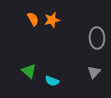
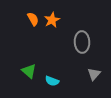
orange star: rotated 14 degrees counterclockwise
gray ellipse: moved 15 px left, 4 px down
gray triangle: moved 2 px down
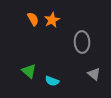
gray triangle: rotated 32 degrees counterclockwise
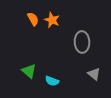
orange star: rotated 21 degrees counterclockwise
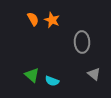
green triangle: moved 3 px right, 4 px down
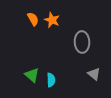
cyan semicircle: moved 1 px left, 1 px up; rotated 112 degrees counterclockwise
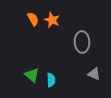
gray triangle: rotated 16 degrees counterclockwise
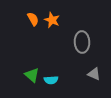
cyan semicircle: rotated 88 degrees clockwise
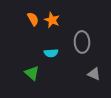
green triangle: moved 2 px up
cyan semicircle: moved 27 px up
